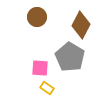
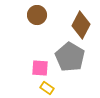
brown circle: moved 2 px up
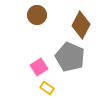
gray pentagon: rotated 8 degrees counterclockwise
pink square: moved 1 px left, 1 px up; rotated 36 degrees counterclockwise
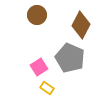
gray pentagon: moved 1 px down
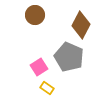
brown circle: moved 2 px left
gray pentagon: moved 1 px left, 1 px up
